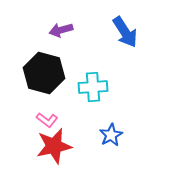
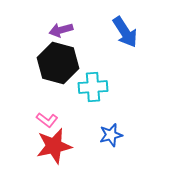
black hexagon: moved 14 px right, 10 px up
blue star: rotated 15 degrees clockwise
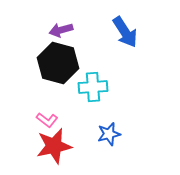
blue star: moved 2 px left, 1 px up
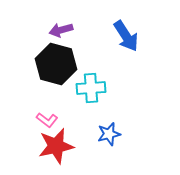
blue arrow: moved 1 px right, 4 px down
black hexagon: moved 2 px left, 1 px down
cyan cross: moved 2 px left, 1 px down
red star: moved 2 px right
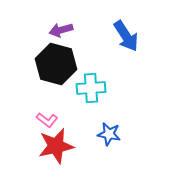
blue star: rotated 25 degrees clockwise
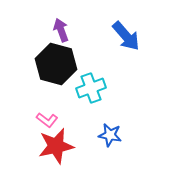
purple arrow: rotated 85 degrees clockwise
blue arrow: rotated 8 degrees counterclockwise
cyan cross: rotated 16 degrees counterclockwise
blue star: moved 1 px right, 1 px down
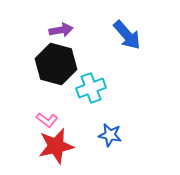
purple arrow: rotated 100 degrees clockwise
blue arrow: moved 1 px right, 1 px up
